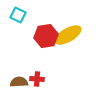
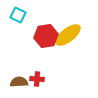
yellow ellipse: rotated 8 degrees counterclockwise
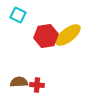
red cross: moved 6 px down
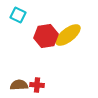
brown semicircle: moved 3 px down
